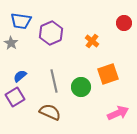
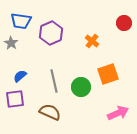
purple square: moved 2 px down; rotated 24 degrees clockwise
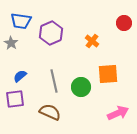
orange square: rotated 15 degrees clockwise
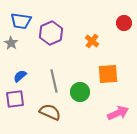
green circle: moved 1 px left, 5 px down
